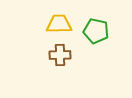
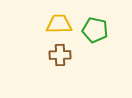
green pentagon: moved 1 px left, 1 px up
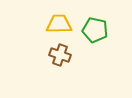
brown cross: rotated 20 degrees clockwise
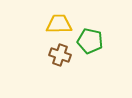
green pentagon: moved 5 px left, 11 px down
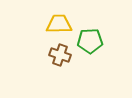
green pentagon: rotated 15 degrees counterclockwise
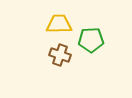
green pentagon: moved 1 px right, 1 px up
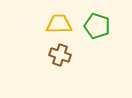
green pentagon: moved 6 px right, 14 px up; rotated 20 degrees clockwise
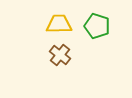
brown cross: rotated 20 degrees clockwise
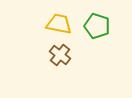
yellow trapezoid: rotated 12 degrees clockwise
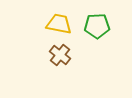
green pentagon: rotated 20 degrees counterclockwise
